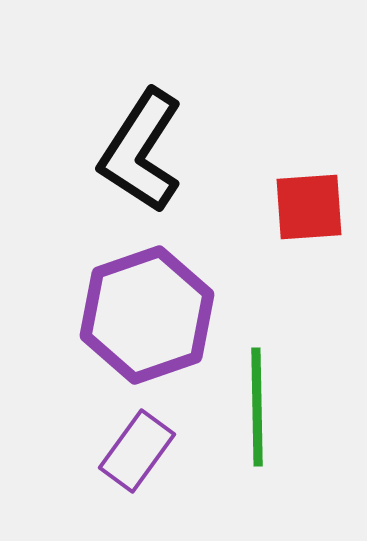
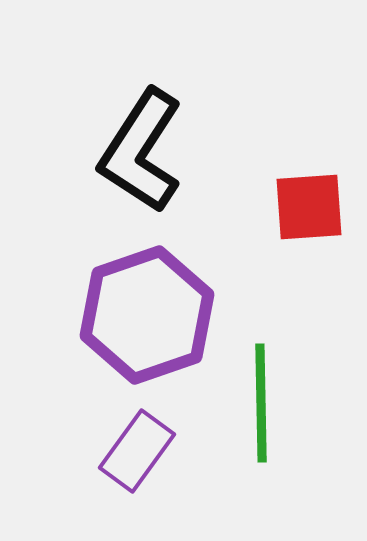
green line: moved 4 px right, 4 px up
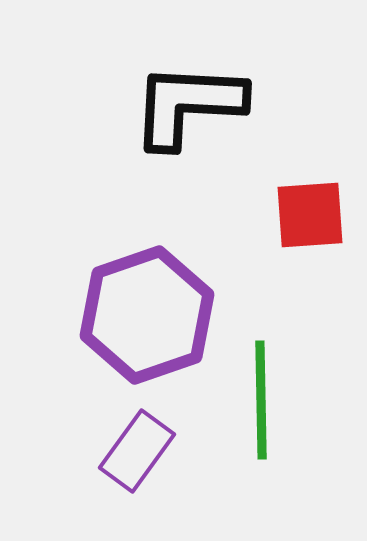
black L-shape: moved 47 px right, 46 px up; rotated 60 degrees clockwise
red square: moved 1 px right, 8 px down
green line: moved 3 px up
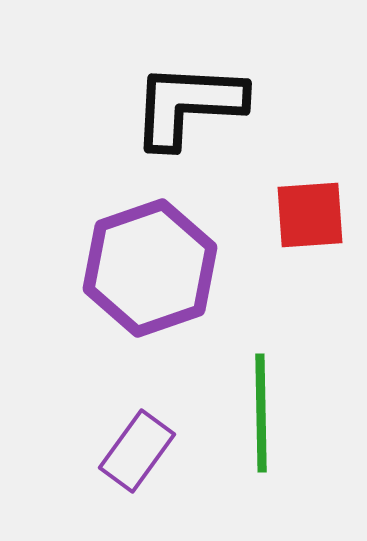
purple hexagon: moved 3 px right, 47 px up
green line: moved 13 px down
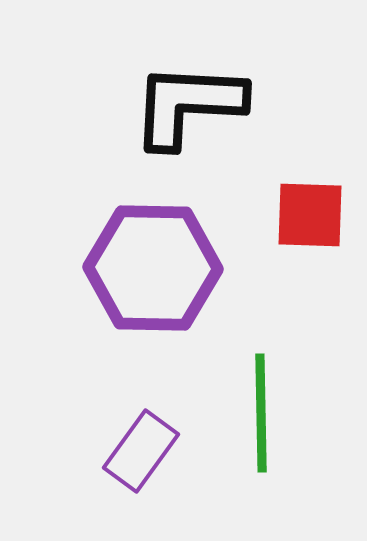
red square: rotated 6 degrees clockwise
purple hexagon: moved 3 px right; rotated 20 degrees clockwise
purple rectangle: moved 4 px right
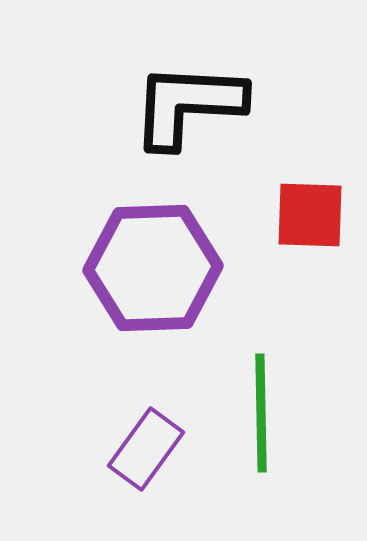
purple hexagon: rotated 3 degrees counterclockwise
purple rectangle: moved 5 px right, 2 px up
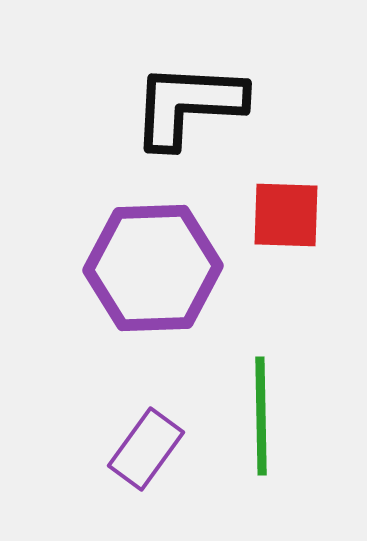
red square: moved 24 px left
green line: moved 3 px down
